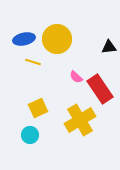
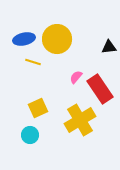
pink semicircle: rotated 88 degrees clockwise
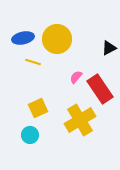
blue ellipse: moved 1 px left, 1 px up
black triangle: moved 1 px down; rotated 21 degrees counterclockwise
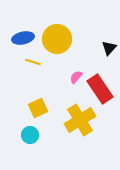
black triangle: rotated 21 degrees counterclockwise
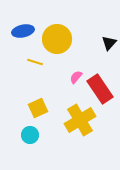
blue ellipse: moved 7 px up
black triangle: moved 5 px up
yellow line: moved 2 px right
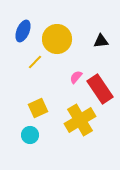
blue ellipse: rotated 55 degrees counterclockwise
black triangle: moved 8 px left, 2 px up; rotated 42 degrees clockwise
yellow line: rotated 63 degrees counterclockwise
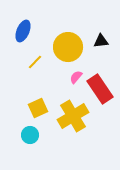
yellow circle: moved 11 px right, 8 px down
yellow cross: moved 7 px left, 4 px up
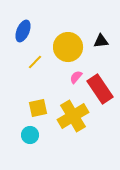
yellow square: rotated 12 degrees clockwise
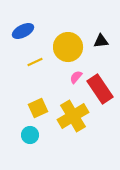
blue ellipse: rotated 40 degrees clockwise
yellow line: rotated 21 degrees clockwise
yellow square: rotated 12 degrees counterclockwise
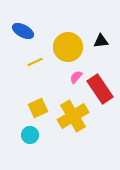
blue ellipse: rotated 55 degrees clockwise
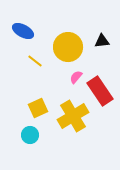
black triangle: moved 1 px right
yellow line: moved 1 px up; rotated 63 degrees clockwise
red rectangle: moved 2 px down
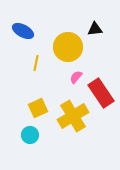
black triangle: moved 7 px left, 12 px up
yellow line: moved 1 px right, 2 px down; rotated 63 degrees clockwise
red rectangle: moved 1 px right, 2 px down
